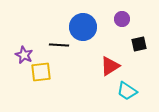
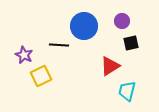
purple circle: moved 2 px down
blue circle: moved 1 px right, 1 px up
black square: moved 8 px left, 1 px up
yellow square: moved 4 px down; rotated 20 degrees counterclockwise
cyan trapezoid: rotated 70 degrees clockwise
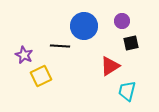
black line: moved 1 px right, 1 px down
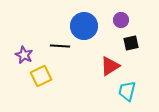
purple circle: moved 1 px left, 1 px up
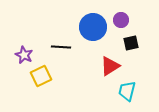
blue circle: moved 9 px right, 1 px down
black line: moved 1 px right, 1 px down
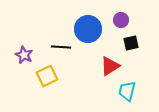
blue circle: moved 5 px left, 2 px down
yellow square: moved 6 px right
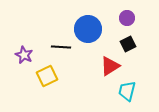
purple circle: moved 6 px right, 2 px up
black square: moved 3 px left, 1 px down; rotated 14 degrees counterclockwise
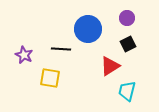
black line: moved 2 px down
yellow square: moved 3 px right, 2 px down; rotated 35 degrees clockwise
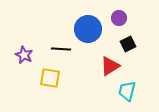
purple circle: moved 8 px left
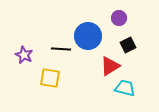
blue circle: moved 7 px down
black square: moved 1 px down
cyan trapezoid: moved 2 px left, 3 px up; rotated 90 degrees clockwise
